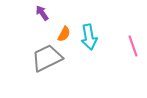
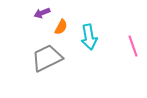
purple arrow: rotated 77 degrees counterclockwise
orange semicircle: moved 3 px left, 7 px up
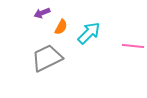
cyan arrow: moved 4 px up; rotated 125 degrees counterclockwise
pink line: rotated 65 degrees counterclockwise
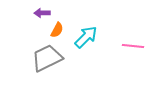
purple arrow: rotated 21 degrees clockwise
orange semicircle: moved 4 px left, 3 px down
cyan arrow: moved 3 px left, 4 px down
